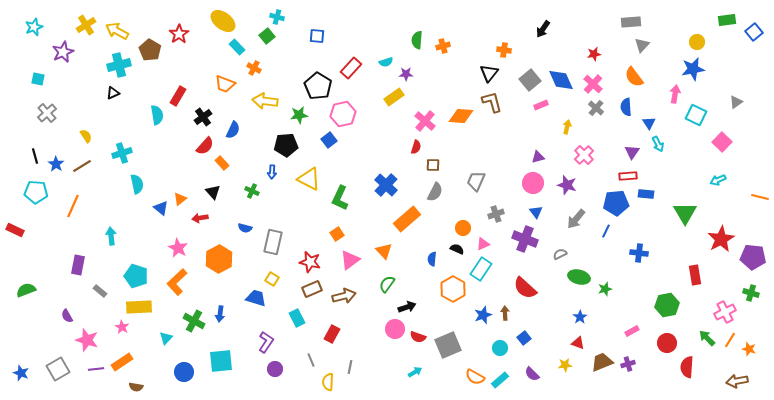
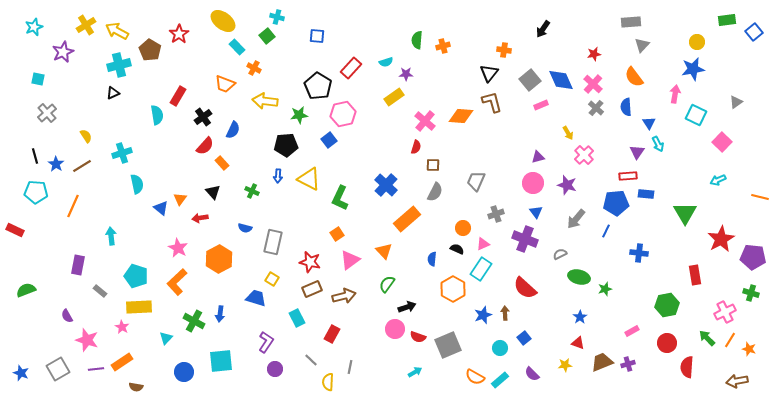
yellow arrow at (567, 127): moved 1 px right, 6 px down; rotated 136 degrees clockwise
purple triangle at (632, 152): moved 5 px right
blue arrow at (272, 172): moved 6 px right, 4 px down
orange triangle at (180, 199): rotated 16 degrees counterclockwise
gray line at (311, 360): rotated 24 degrees counterclockwise
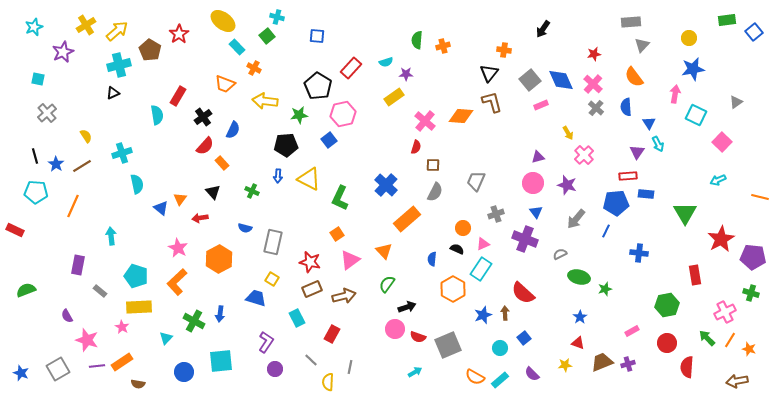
yellow arrow at (117, 31): rotated 110 degrees clockwise
yellow circle at (697, 42): moved 8 px left, 4 px up
red semicircle at (525, 288): moved 2 px left, 5 px down
purple line at (96, 369): moved 1 px right, 3 px up
brown semicircle at (136, 387): moved 2 px right, 3 px up
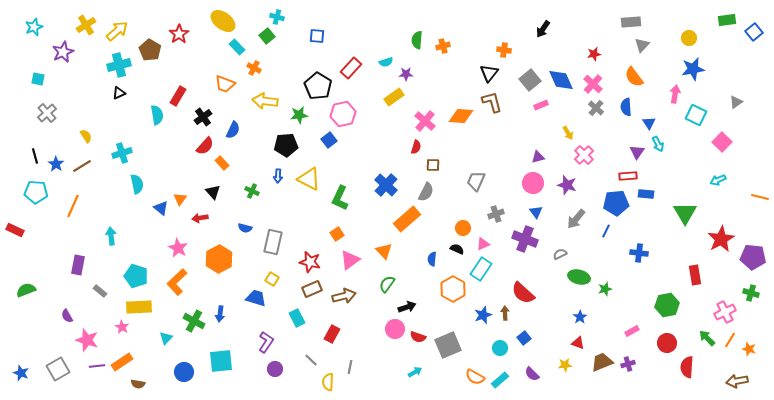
black triangle at (113, 93): moved 6 px right
gray semicircle at (435, 192): moved 9 px left
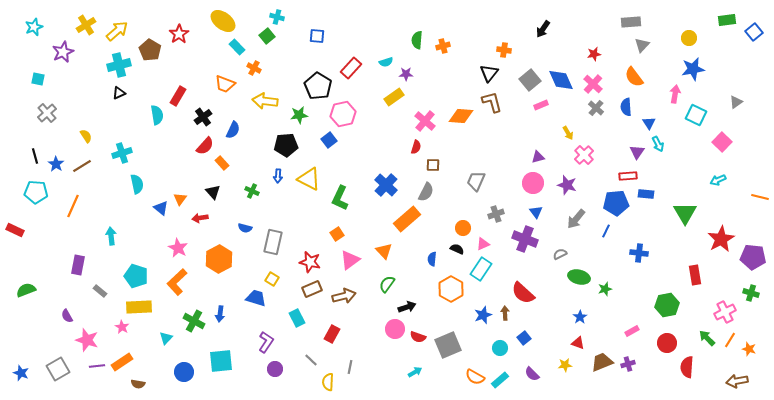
orange hexagon at (453, 289): moved 2 px left
